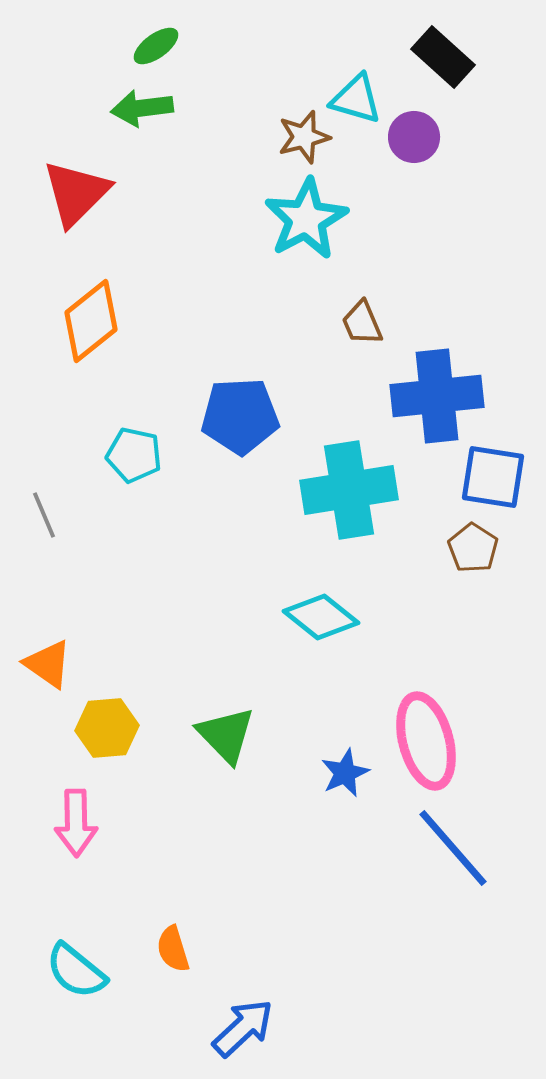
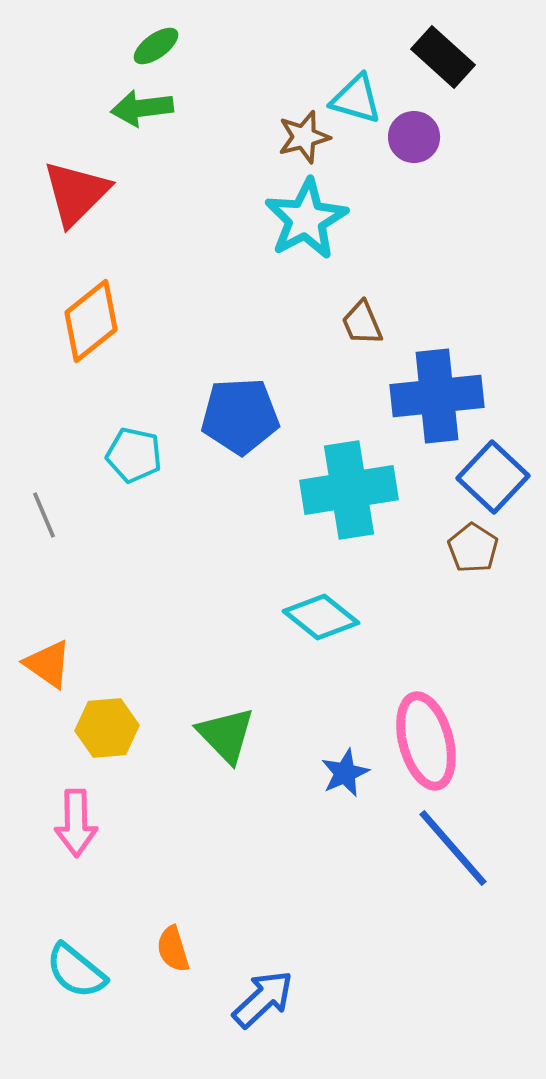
blue square: rotated 34 degrees clockwise
blue arrow: moved 20 px right, 29 px up
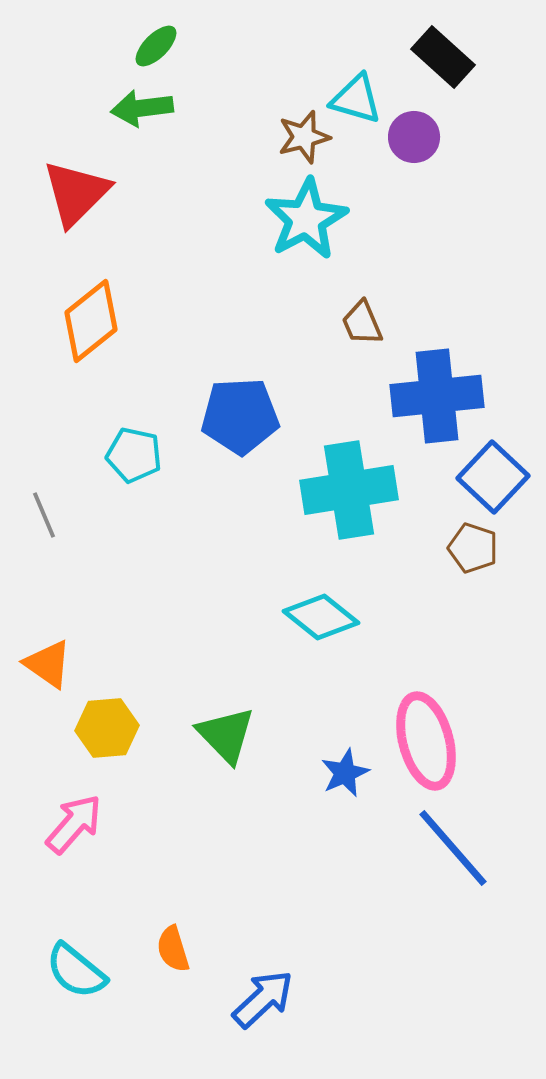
green ellipse: rotated 9 degrees counterclockwise
brown pentagon: rotated 15 degrees counterclockwise
pink arrow: moved 2 px left, 1 px down; rotated 138 degrees counterclockwise
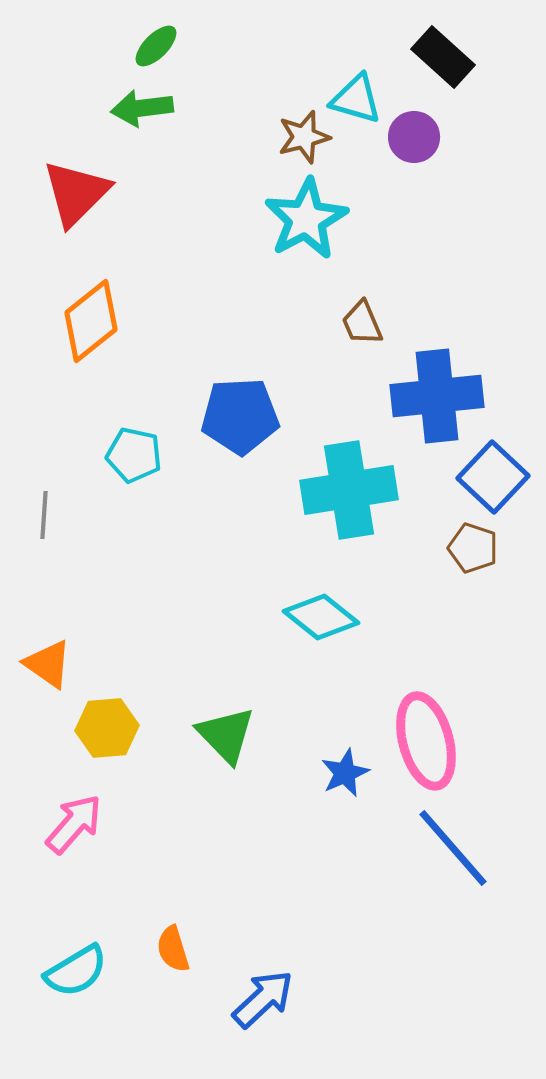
gray line: rotated 27 degrees clockwise
cyan semicircle: rotated 70 degrees counterclockwise
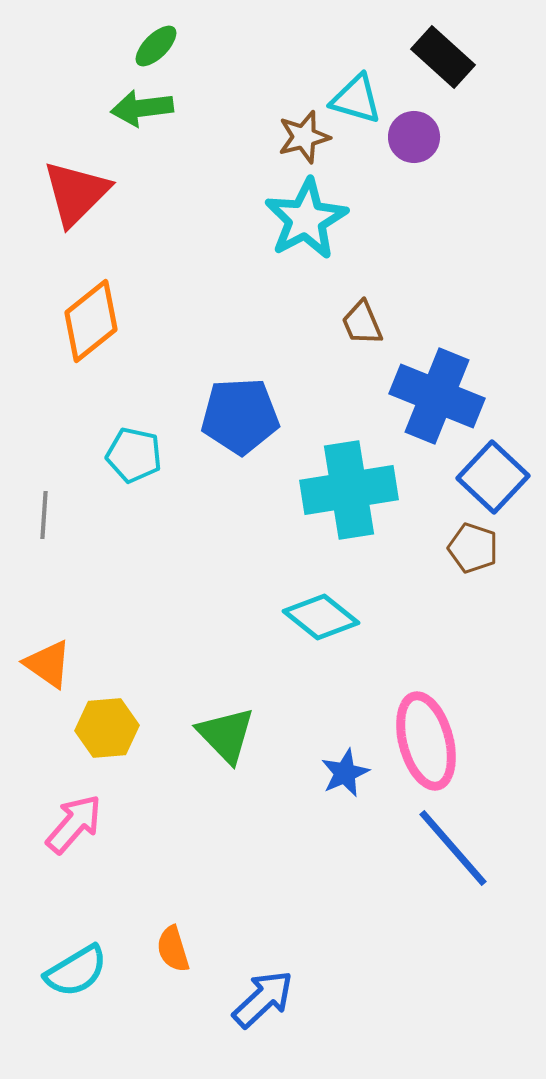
blue cross: rotated 28 degrees clockwise
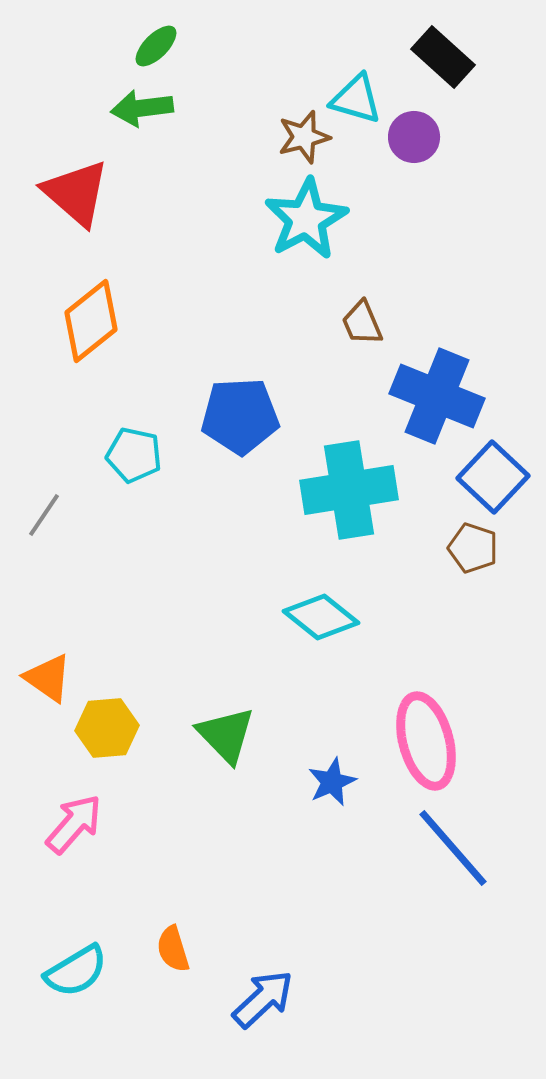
red triangle: rotated 34 degrees counterclockwise
gray line: rotated 30 degrees clockwise
orange triangle: moved 14 px down
blue star: moved 13 px left, 9 px down
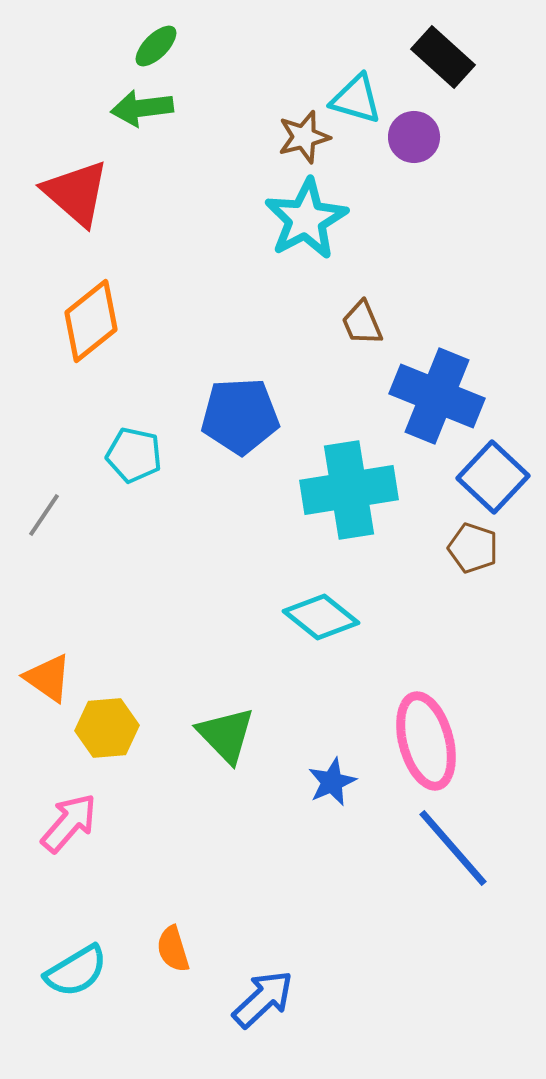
pink arrow: moved 5 px left, 1 px up
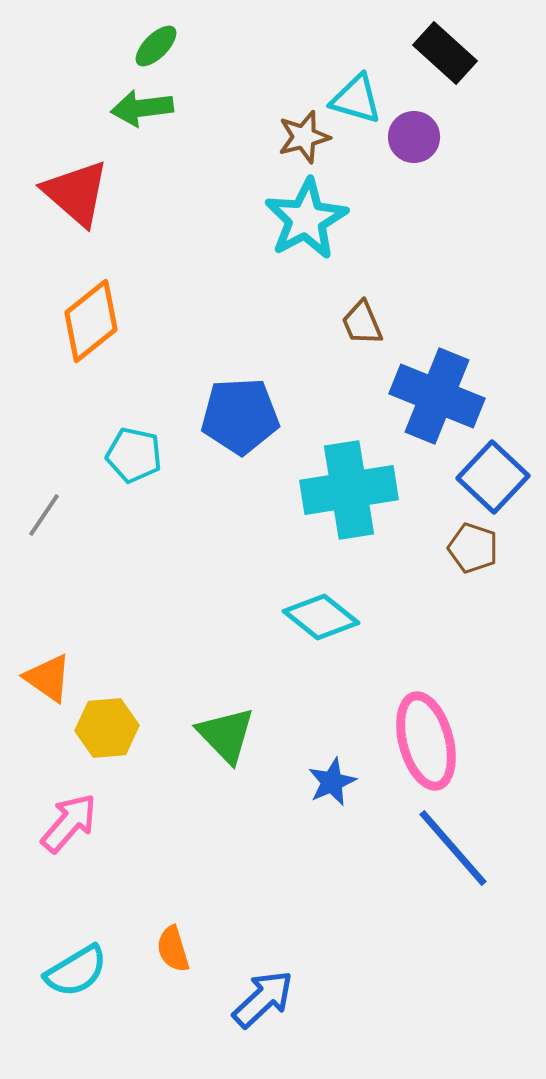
black rectangle: moved 2 px right, 4 px up
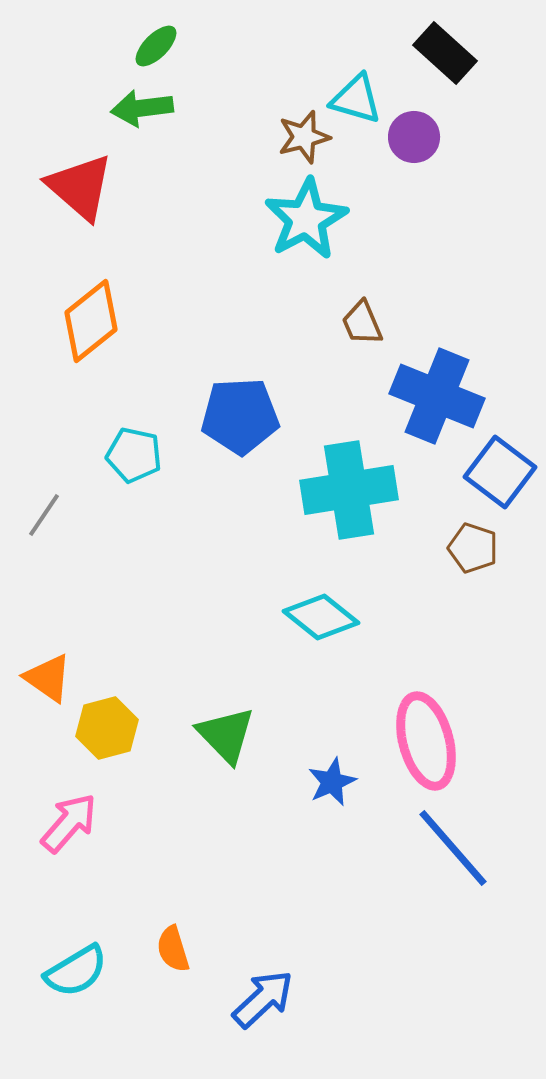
red triangle: moved 4 px right, 6 px up
blue square: moved 7 px right, 5 px up; rotated 6 degrees counterclockwise
yellow hexagon: rotated 10 degrees counterclockwise
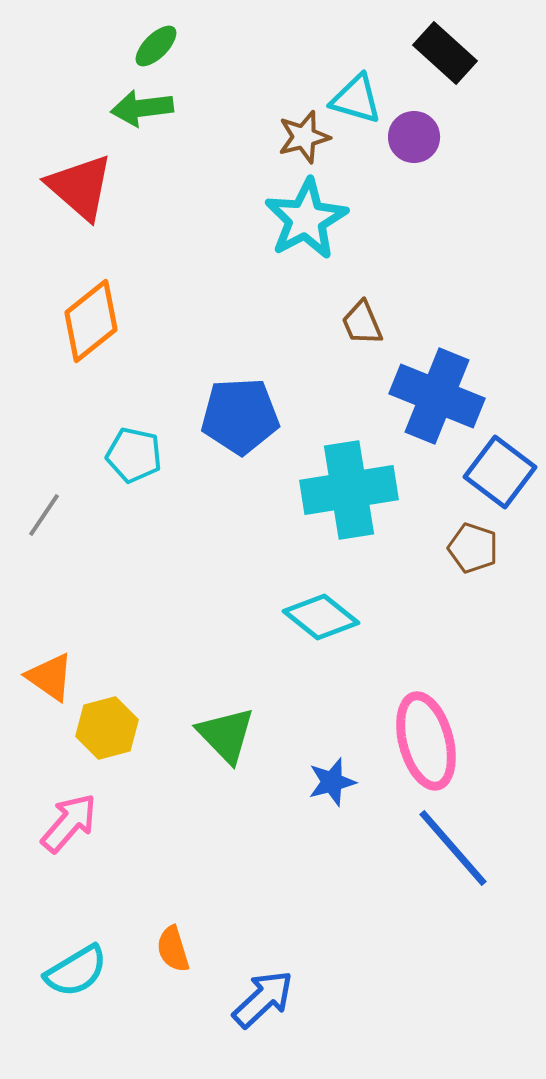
orange triangle: moved 2 px right, 1 px up
blue star: rotated 9 degrees clockwise
